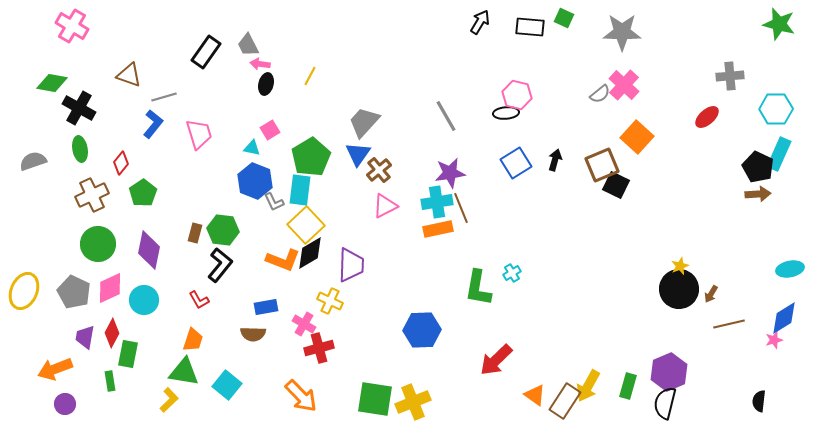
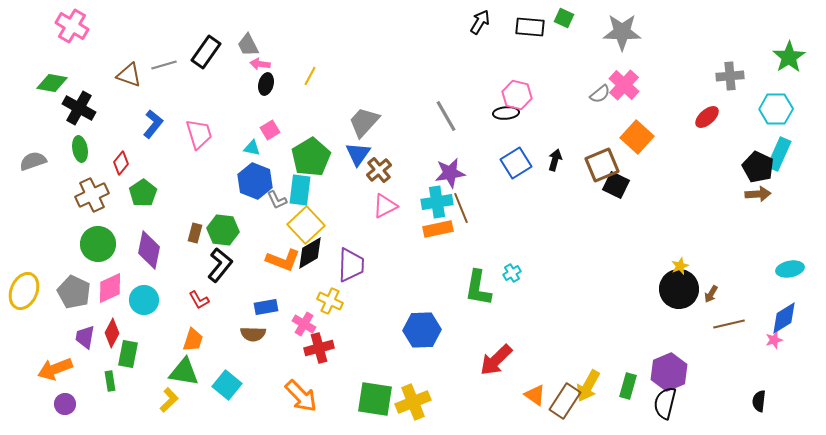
green star at (779, 24): moved 10 px right, 33 px down; rotated 24 degrees clockwise
gray line at (164, 97): moved 32 px up
gray L-shape at (274, 202): moved 3 px right, 2 px up
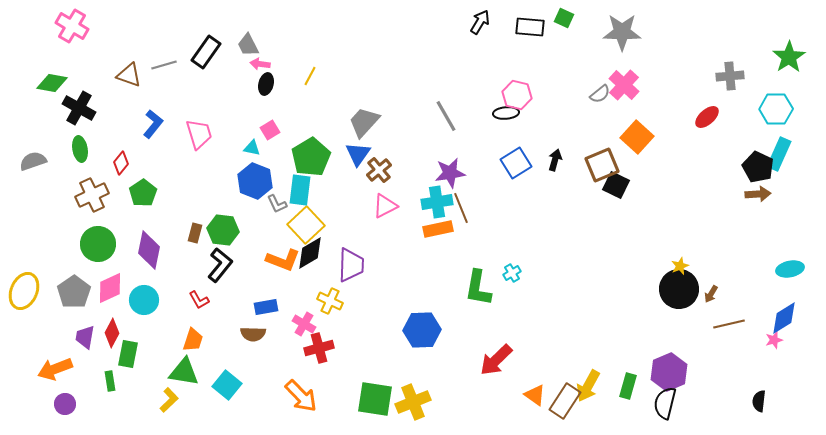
gray L-shape at (277, 200): moved 4 px down
gray pentagon at (74, 292): rotated 12 degrees clockwise
